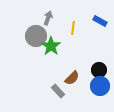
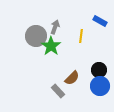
gray arrow: moved 7 px right, 9 px down
yellow line: moved 8 px right, 8 px down
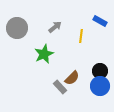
gray arrow: rotated 32 degrees clockwise
gray circle: moved 19 px left, 8 px up
green star: moved 7 px left, 8 px down; rotated 12 degrees clockwise
black circle: moved 1 px right, 1 px down
gray rectangle: moved 2 px right, 4 px up
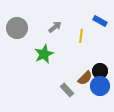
brown semicircle: moved 13 px right
gray rectangle: moved 7 px right, 3 px down
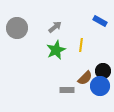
yellow line: moved 9 px down
green star: moved 12 px right, 4 px up
black circle: moved 3 px right
gray rectangle: rotated 48 degrees counterclockwise
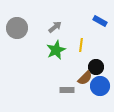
black circle: moved 7 px left, 4 px up
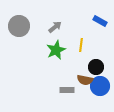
gray circle: moved 2 px right, 2 px up
brown semicircle: moved 2 px down; rotated 56 degrees clockwise
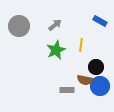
gray arrow: moved 2 px up
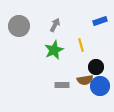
blue rectangle: rotated 48 degrees counterclockwise
gray arrow: rotated 24 degrees counterclockwise
yellow line: rotated 24 degrees counterclockwise
green star: moved 2 px left
brown semicircle: rotated 21 degrees counterclockwise
gray rectangle: moved 5 px left, 5 px up
